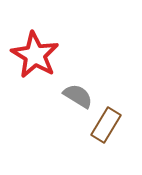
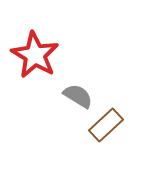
brown rectangle: rotated 16 degrees clockwise
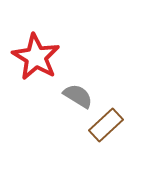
red star: moved 1 px right, 2 px down
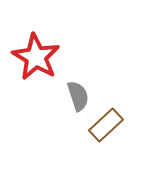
gray semicircle: rotated 40 degrees clockwise
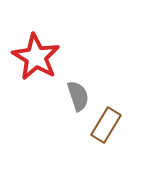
brown rectangle: rotated 16 degrees counterclockwise
